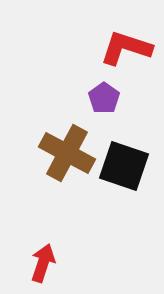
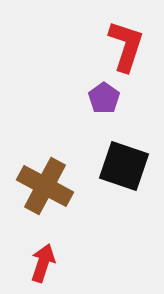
red L-shape: moved 2 px up; rotated 90 degrees clockwise
brown cross: moved 22 px left, 33 px down
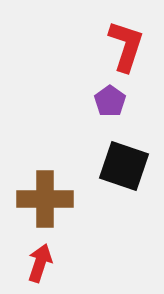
purple pentagon: moved 6 px right, 3 px down
brown cross: moved 13 px down; rotated 28 degrees counterclockwise
red arrow: moved 3 px left
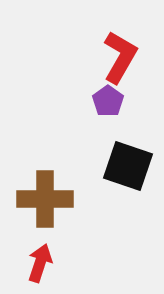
red L-shape: moved 6 px left, 11 px down; rotated 12 degrees clockwise
purple pentagon: moved 2 px left
black square: moved 4 px right
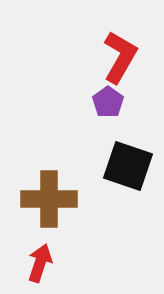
purple pentagon: moved 1 px down
brown cross: moved 4 px right
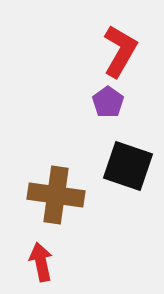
red L-shape: moved 6 px up
brown cross: moved 7 px right, 4 px up; rotated 8 degrees clockwise
red arrow: moved 1 px right, 1 px up; rotated 30 degrees counterclockwise
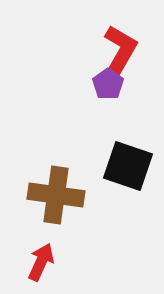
purple pentagon: moved 18 px up
red arrow: rotated 36 degrees clockwise
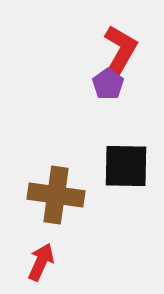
black square: moved 2 px left; rotated 18 degrees counterclockwise
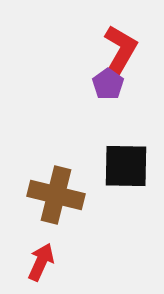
brown cross: rotated 6 degrees clockwise
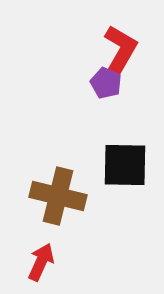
purple pentagon: moved 2 px left, 1 px up; rotated 12 degrees counterclockwise
black square: moved 1 px left, 1 px up
brown cross: moved 2 px right, 1 px down
